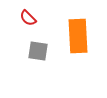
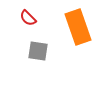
orange rectangle: moved 9 px up; rotated 16 degrees counterclockwise
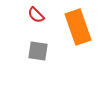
red semicircle: moved 8 px right, 3 px up
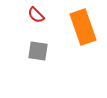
orange rectangle: moved 5 px right
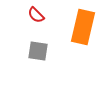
orange rectangle: rotated 32 degrees clockwise
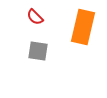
red semicircle: moved 1 px left, 2 px down
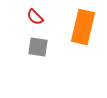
gray square: moved 4 px up
